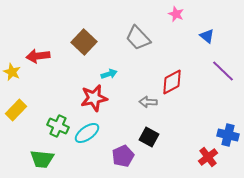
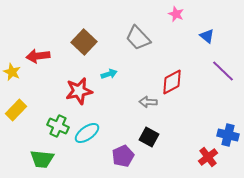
red star: moved 15 px left, 7 px up
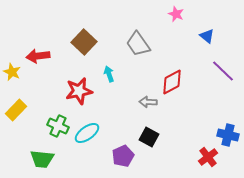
gray trapezoid: moved 6 px down; rotated 8 degrees clockwise
cyan arrow: rotated 91 degrees counterclockwise
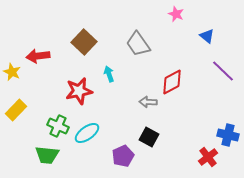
green trapezoid: moved 5 px right, 4 px up
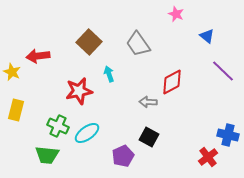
brown square: moved 5 px right
yellow rectangle: rotated 30 degrees counterclockwise
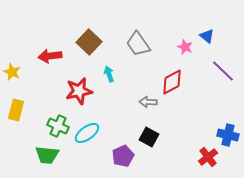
pink star: moved 9 px right, 33 px down
red arrow: moved 12 px right
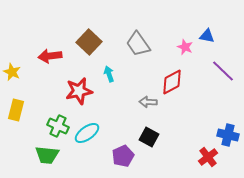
blue triangle: rotated 28 degrees counterclockwise
